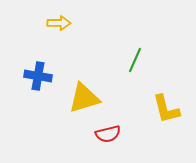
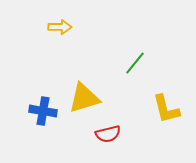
yellow arrow: moved 1 px right, 4 px down
green line: moved 3 px down; rotated 15 degrees clockwise
blue cross: moved 5 px right, 35 px down
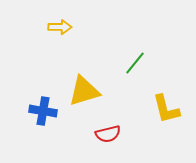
yellow triangle: moved 7 px up
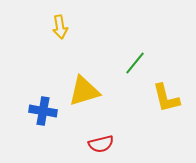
yellow arrow: rotated 80 degrees clockwise
yellow L-shape: moved 11 px up
red semicircle: moved 7 px left, 10 px down
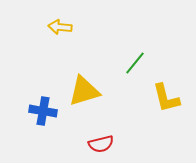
yellow arrow: rotated 105 degrees clockwise
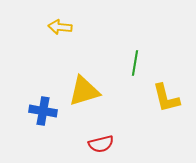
green line: rotated 30 degrees counterclockwise
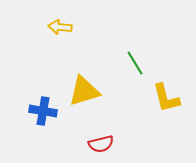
green line: rotated 40 degrees counterclockwise
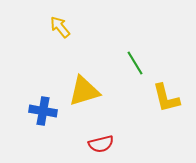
yellow arrow: rotated 45 degrees clockwise
